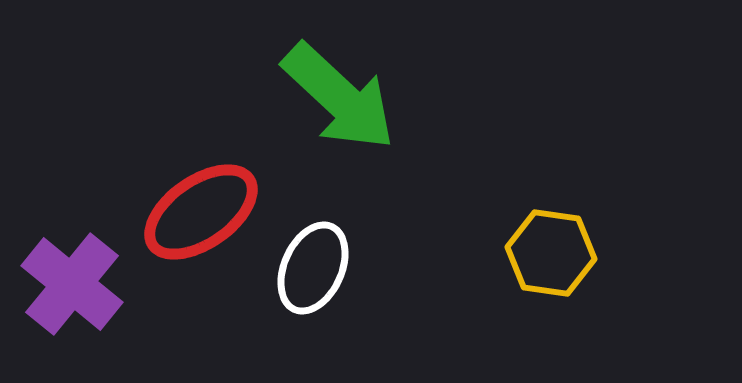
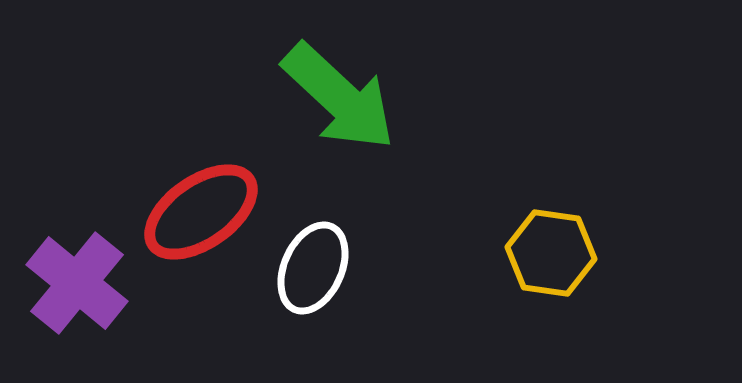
purple cross: moved 5 px right, 1 px up
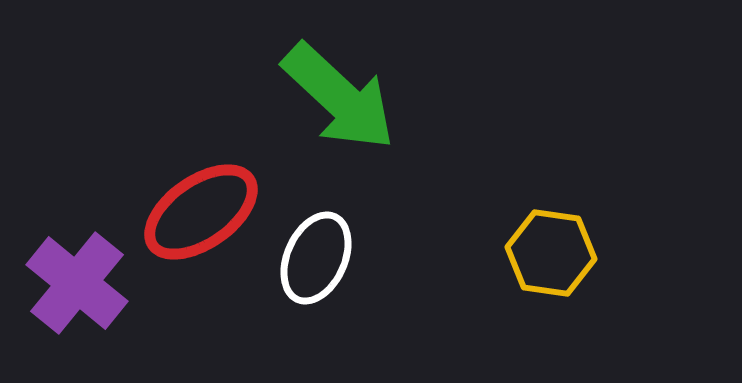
white ellipse: moved 3 px right, 10 px up
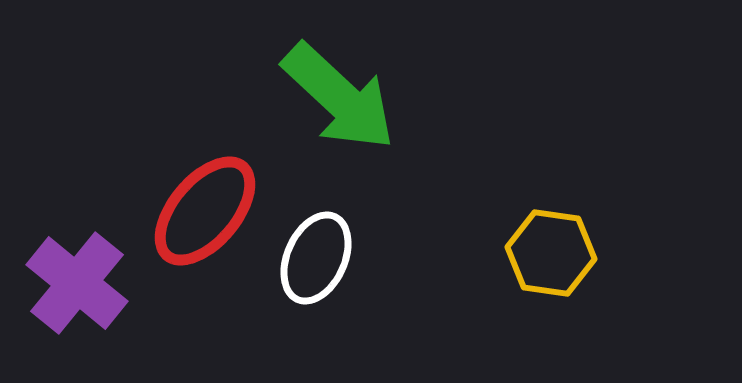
red ellipse: moved 4 px right, 1 px up; rotated 15 degrees counterclockwise
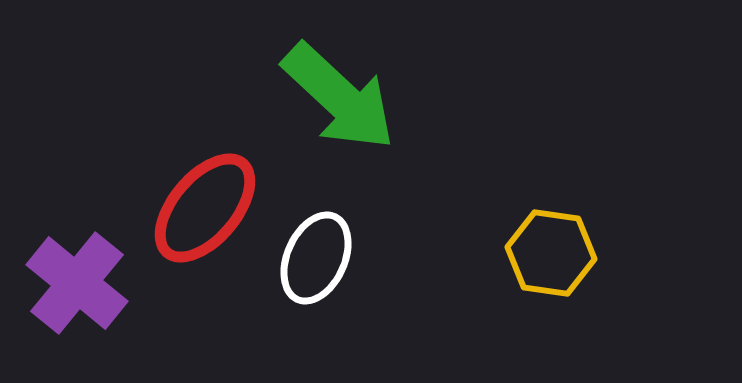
red ellipse: moved 3 px up
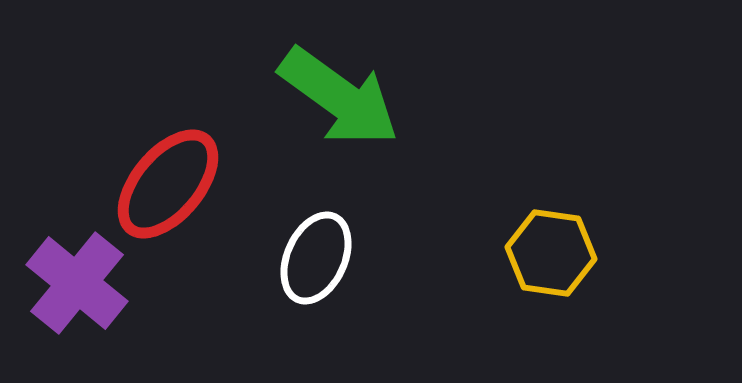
green arrow: rotated 7 degrees counterclockwise
red ellipse: moved 37 px left, 24 px up
